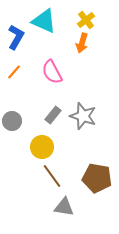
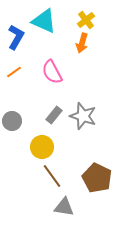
orange line: rotated 14 degrees clockwise
gray rectangle: moved 1 px right
brown pentagon: rotated 16 degrees clockwise
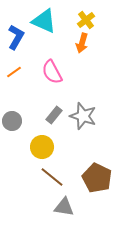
brown line: moved 1 px down; rotated 15 degrees counterclockwise
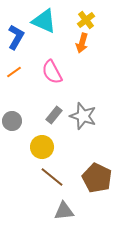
gray triangle: moved 4 px down; rotated 15 degrees counterclockwise
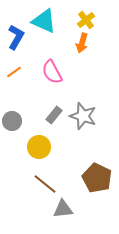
yellow circle: moved 3 px left
brown line: moved 7 px left, 7 px down
gray triangle: moved 1 px left, 2 px up
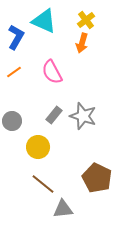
yellow circle: moved 1 px left
brown line: moved 2 px left
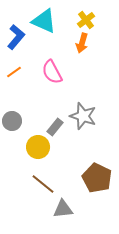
blue L-shape: rotated 10 degrees clockwise
gray rectangle: moved 1 px right, 12 px down
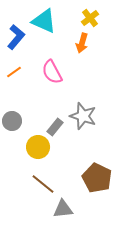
yellow cross: moved 4 px right, 2 px up
